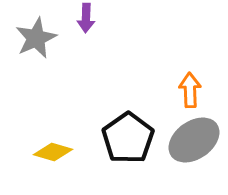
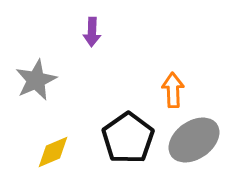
purple arrow: moved 6 px right, 14 px down
gray star: moved 42 px down
orange arrow: moved 17 px left
yellow diamond: rotated 39 degrees counterclockwise
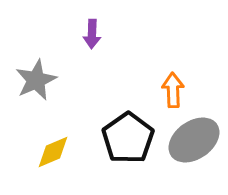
purple arrow: moved 2 px down
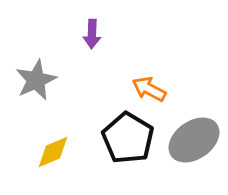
orange arrow: moved 24 px left, 1 px up; rotated 60 degrees counterclockwise
black pentagon: rotated 6 degrees counterclockwise
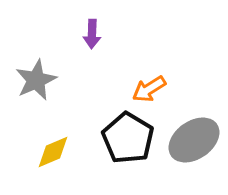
orange arrow: rotated 60 degrees counterclockwise
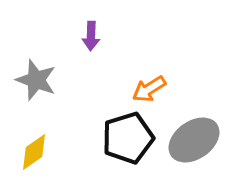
purple arrow: moved 1 px left, 2 px down
gray star: rotated 27 degrees counterclockwise
black pentagon: rotated 24 degrees clockwise
yellow diamond: moved 19 px left; rotated 12 degrees counterclockwise
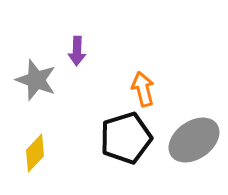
purple arrow: moved 14 px left, 15 px down
orange arrow: moved 6 px left; rotated 108 degrees clockwise
black pentagon: moved 2 px left
yellow diamond: moved 1 px right, 1 px down; rotated 12 degrees counterclockwise
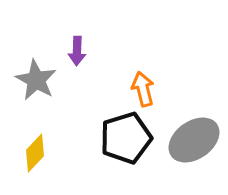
gray star: rotated 9 degrees clockwise
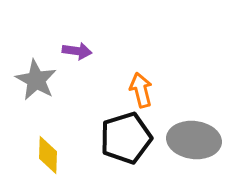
purple arrow: rotated 84 degrees counterclockwise
orange arrow: moved 2 px left, 1 px down
gray ellipse: rotated 42 degrees clockwise
yellow diamond: moved 13 px right, 2 px down; rotated 42 degrees counterclockwise
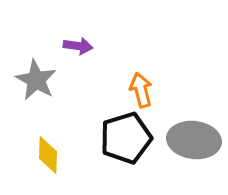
purple arrow: moved 1 px right, 5 px up
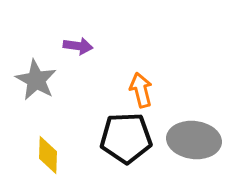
black pentagon: rotated 15 degrees clockwise
